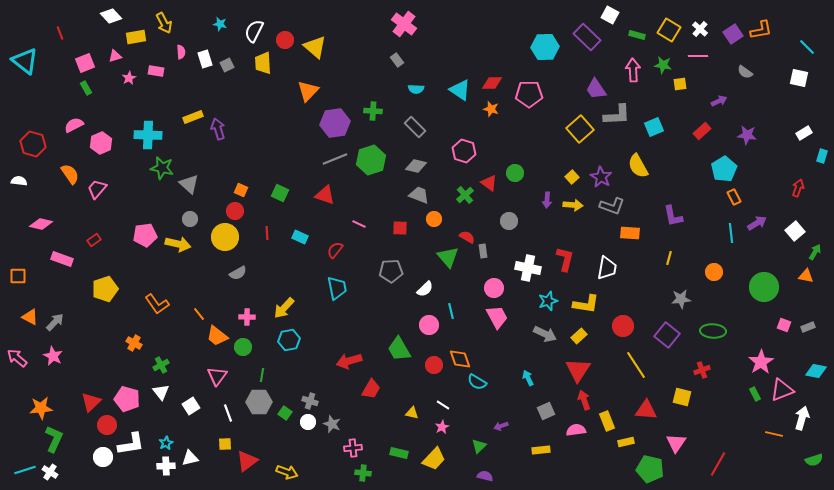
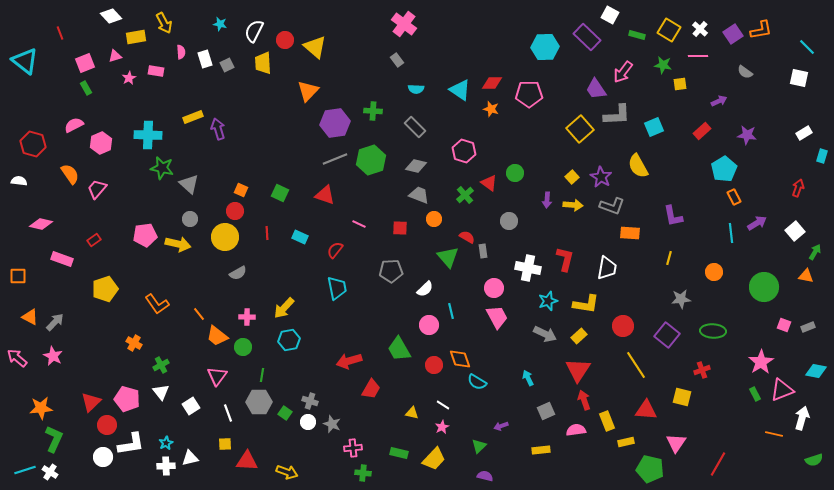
pink arrow at (633, 70): moved 10 px left, 2 px down; rotated 140 degrees counterclockwise
red triangle at (247, 461): rotated 40 degrees clockwise
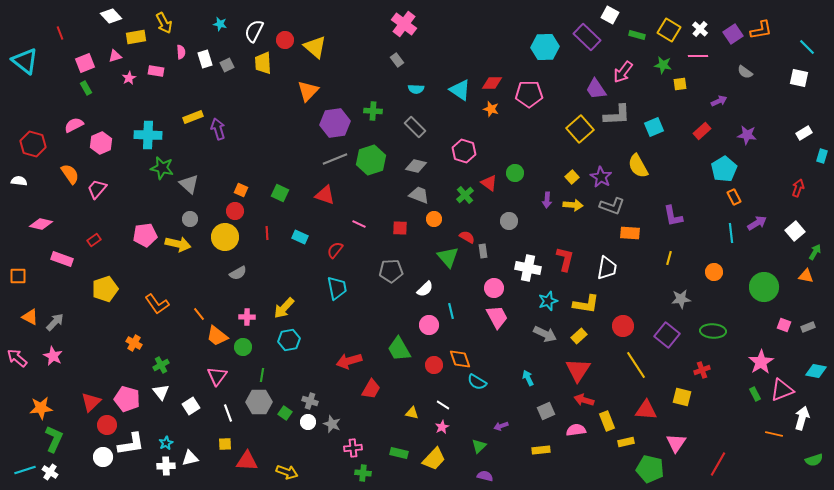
red arrow at (584, 400): rotated 54 degrees counterclockwise
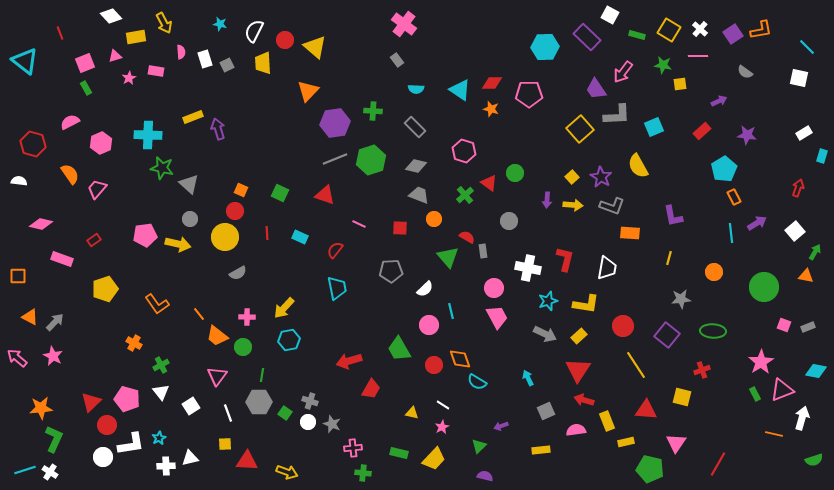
pink semicircle at (74, 125): moved 4 px left, 3 px up
cyan star at (166, 443): moved 7 px left, 5 px up
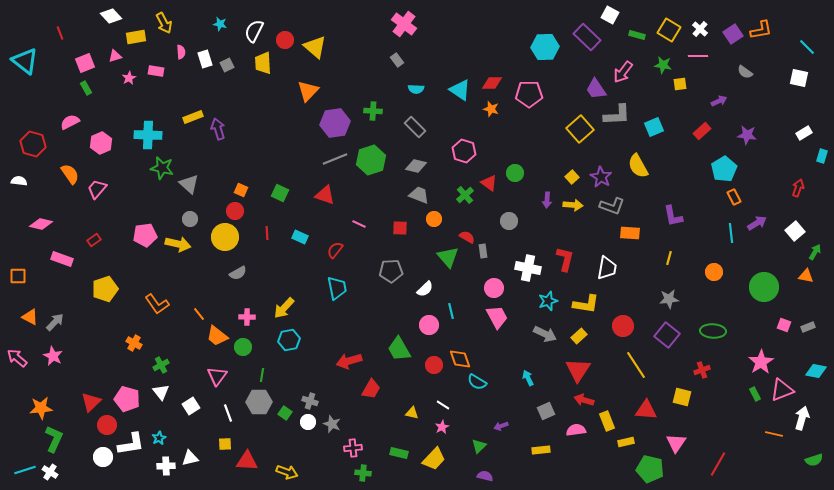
gray star at (681, 299): moved 12 px left
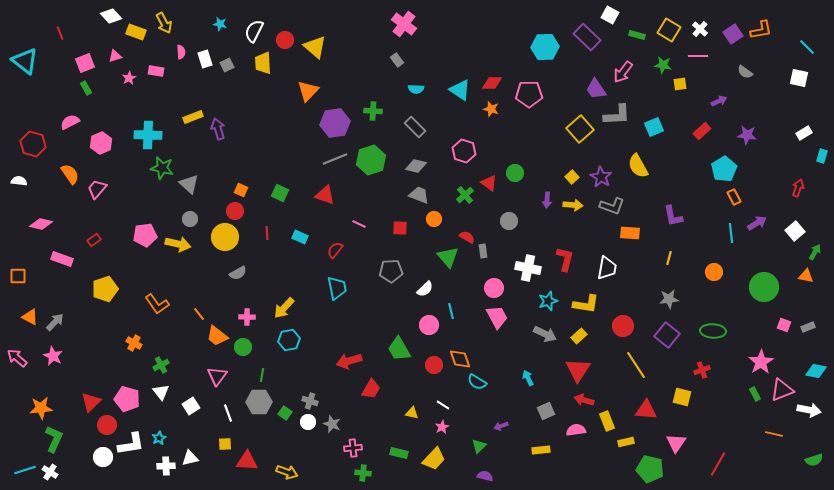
yellow rectangle at (136, 37): moved 5 px up; rotated 30 degrees clockwise
white arrow at (802, 418): moved 7 px right, 8 px up; rotated 85 degrees clockwise
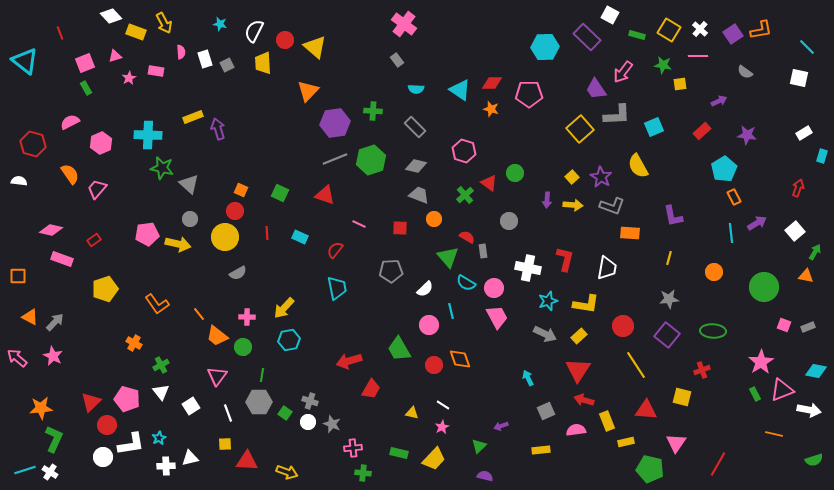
pink diamond at (41, 224): moved 10 px right, 6 px down
pink pentagon at (145, 235): moved 2 px right, 1 px up
cyan semicircle at (477, 382): moved 11 px left, 99 px up
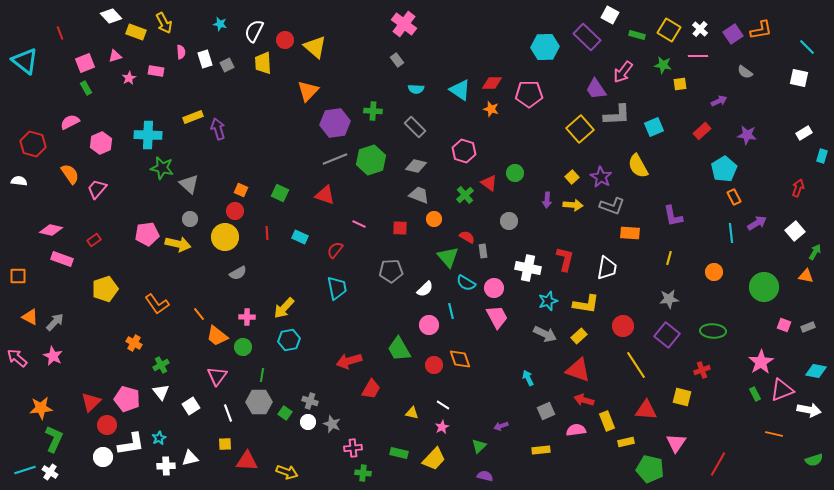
red triangle at (578, 370): rotated 44 degrees counterclockwise
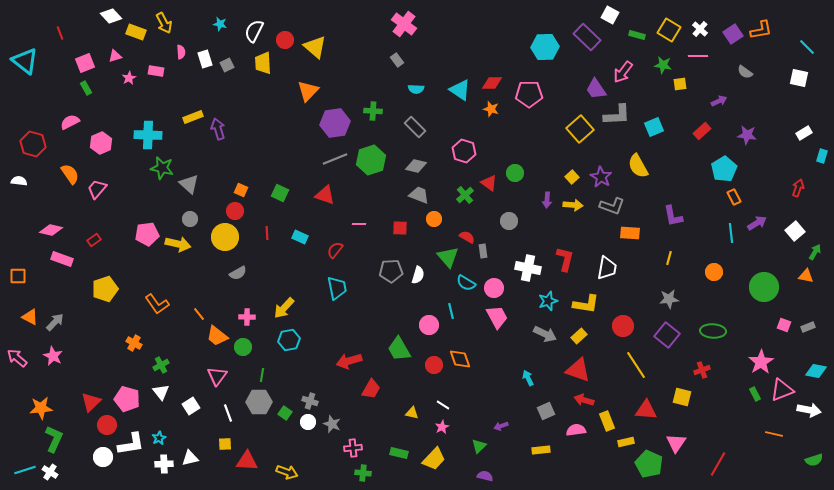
pink line at (359, 224): rotated 24 degrees counterclockwise
white semicircle at (425, 289): moved 7 px left, 14 px up; rotated 30 degrees counterclockwise
white cross at (166, 466): moved 2 px left, 2 px up
green pentagon at (650, 469): moved 1 px left, 5 px up; rotated 12 degrees clockwise
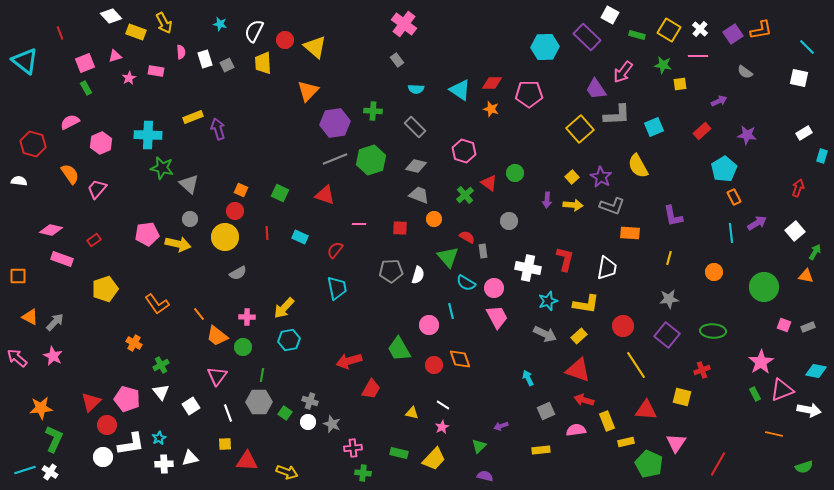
green semicircle at (814, 460): moved 10 px left, 7 px down
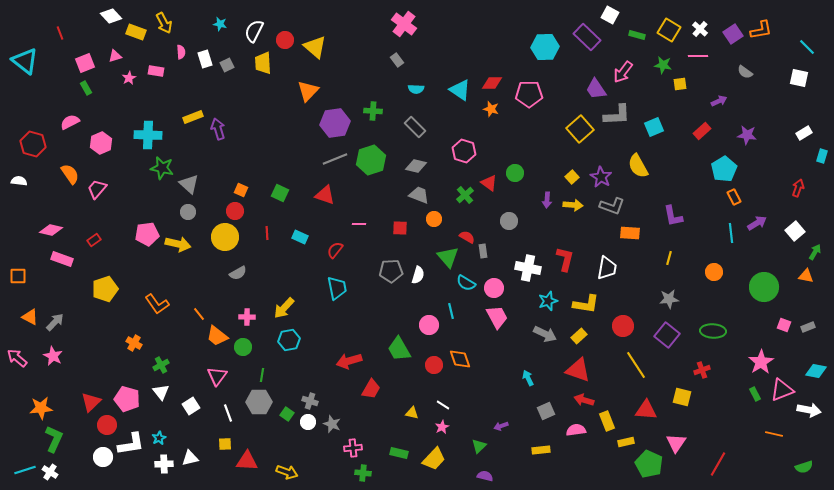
gray circle at (190, 219): moved 2 px left, 7 px up
green square at (285, 413): moved 2 px right, 1 px down
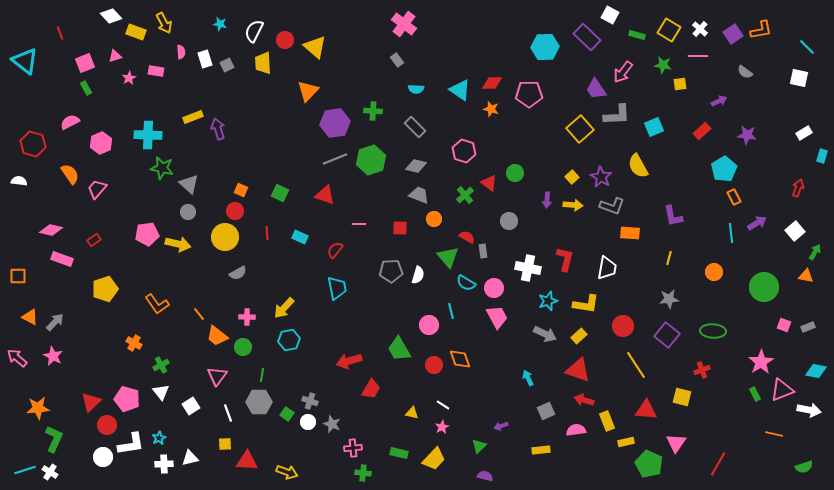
orange star at (41, 408): moved 3 px left
